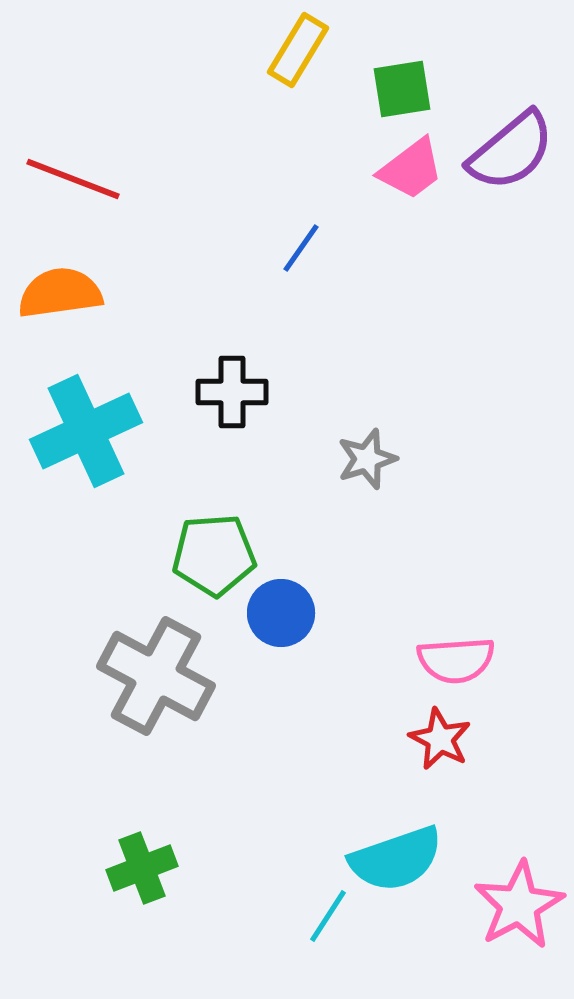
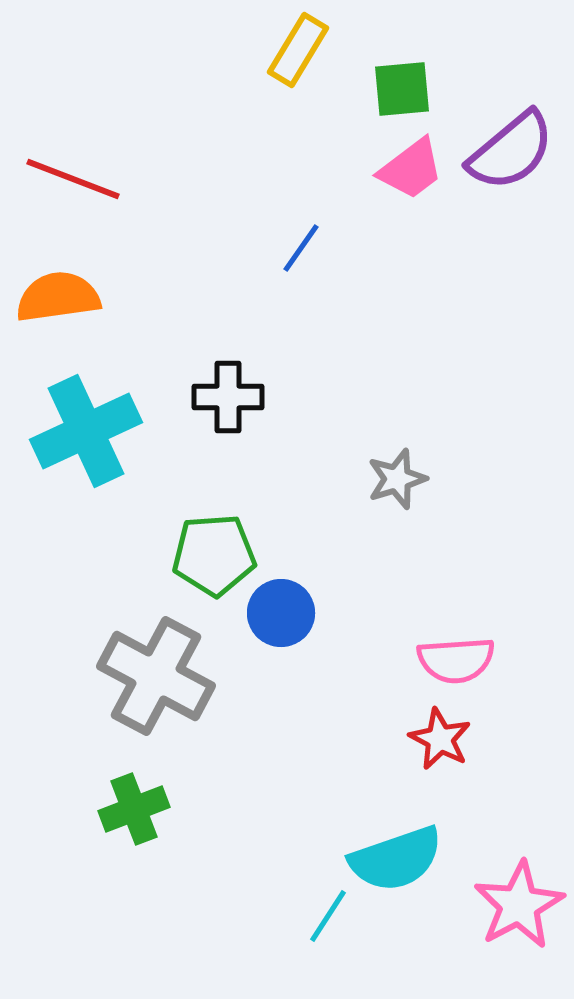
green square: rotated 4 degrees clockwise
orange semicircle: moved 2 px left, 4 px down
black cross: moved 4 px left, 5 px down
gray star: moved 30 px right, 20 px down
green cross: moved 8 px left, 59 px up
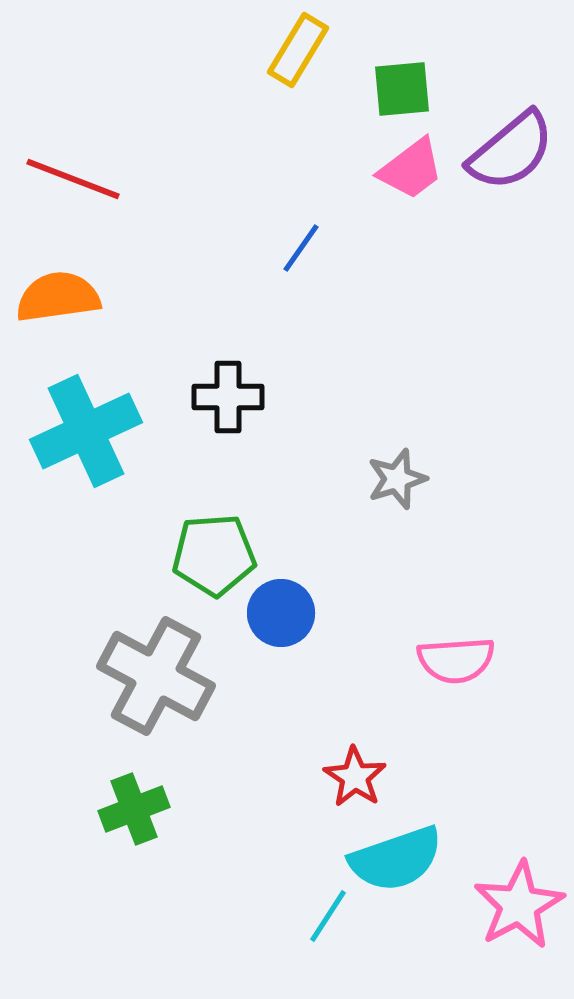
red star: moved 85 px left, 38 px down; rotated 6 degrees clockwise
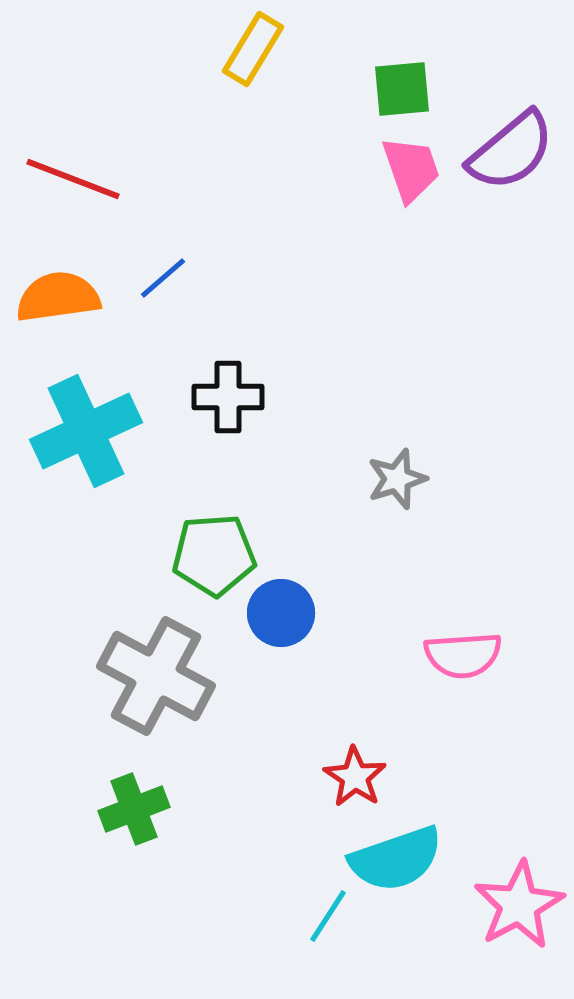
yellow rectangle: moved 45 px left, 1 px up
pink trapezoid: rotated 72 degrees counterclockwise
blue line: moved 138 px left, 30 px down; rotated 14 degrees clockwise
pink semicircle: moved 7 px right, 5 px up
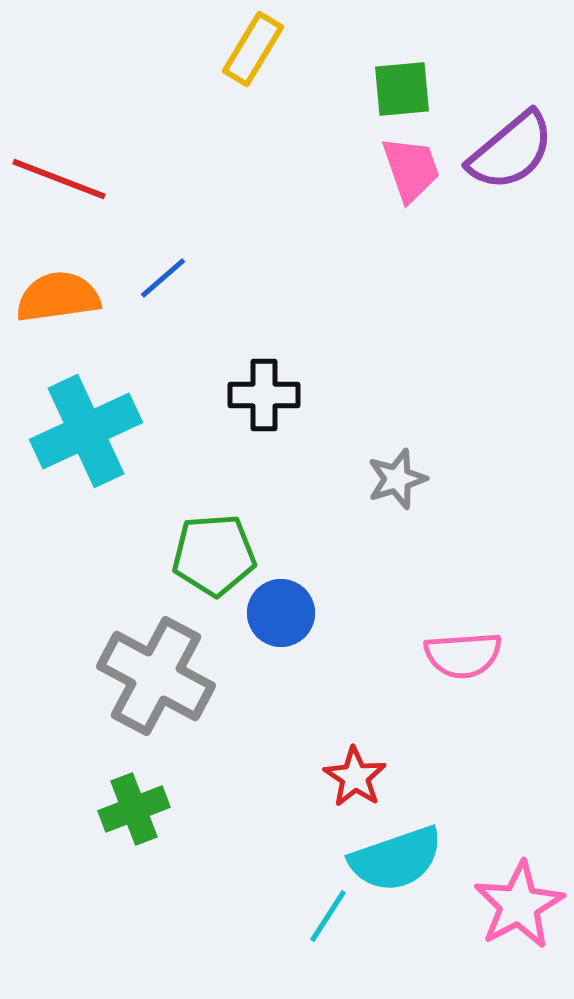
red line: moved 14 px left
black cross: moved 36 px right, 2 px up
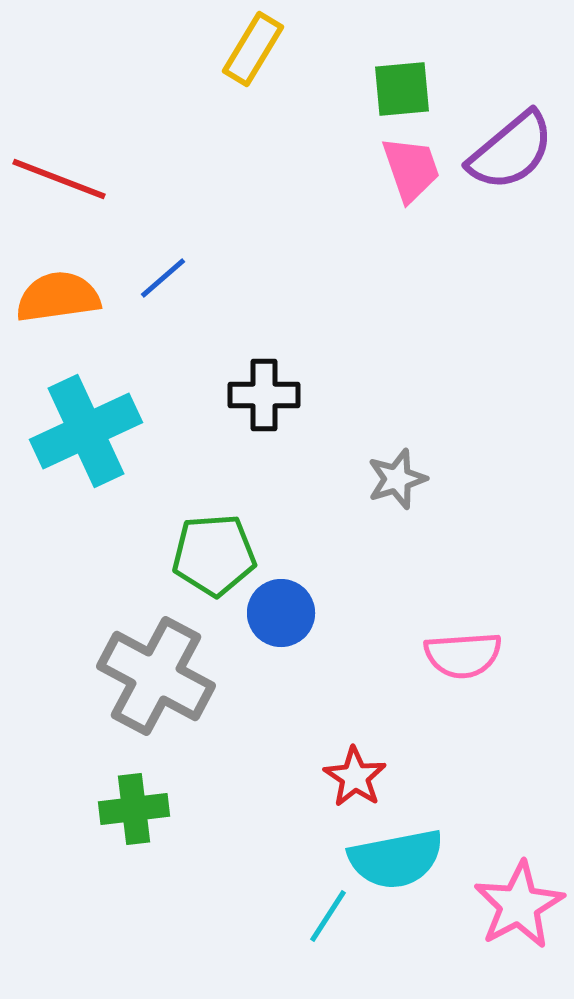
green cross: rotated 14 degrees clockwise
cyan semicircle: rotated 8 degrees clockwise
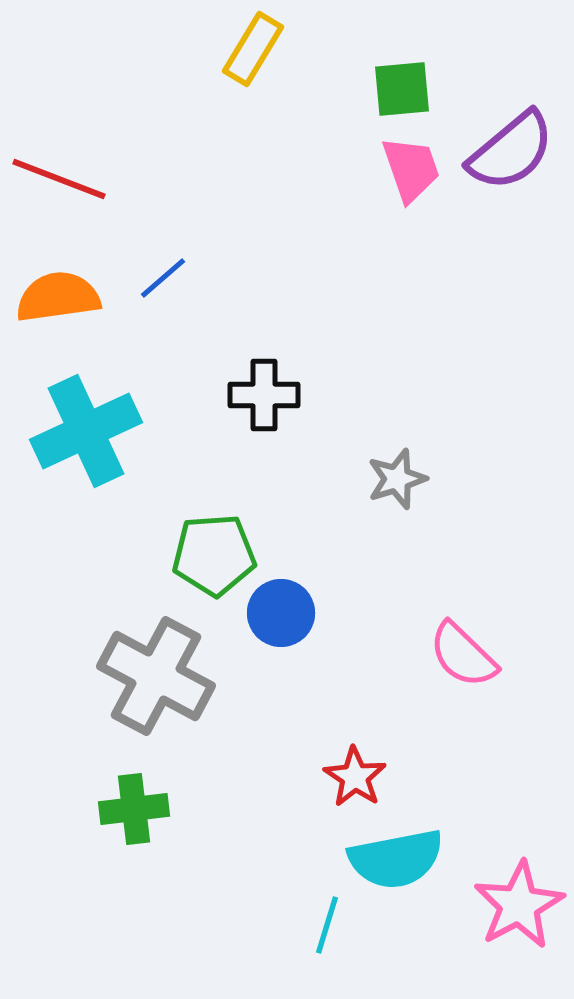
pink semicircle: rotated 48 degrees clockwise
cyan line: moved 1 px left, 9 px down; rotated 16 degrees counterclockwise
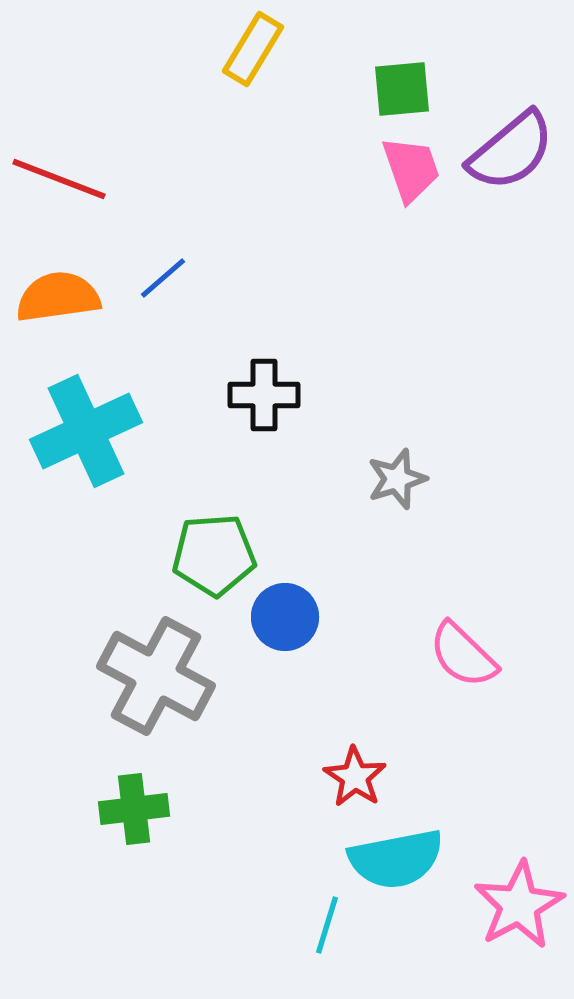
blue circle: moved 4 px right, 4 px down
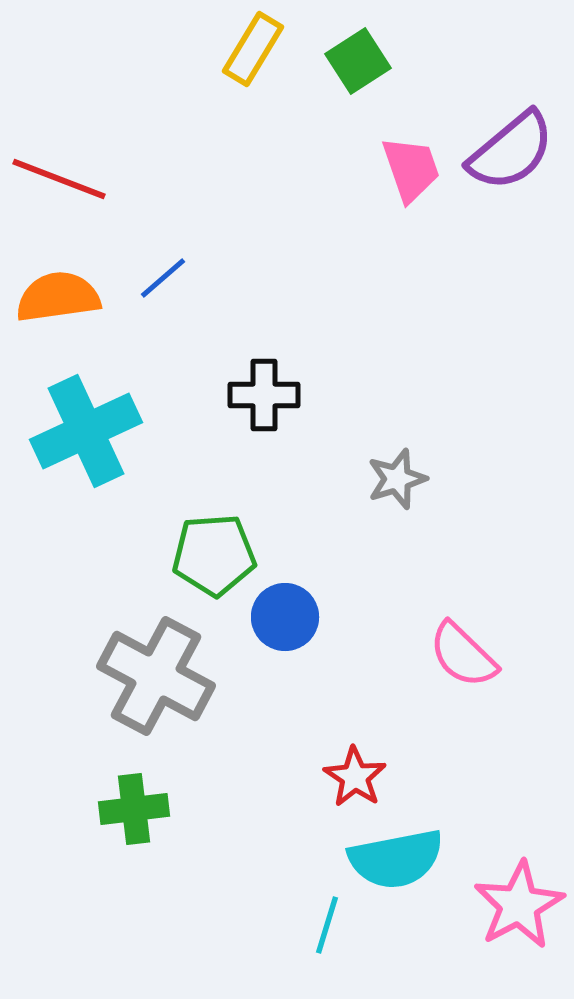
green square: moved 44 px left, 28 px up; rotated 28 degrees counterclockwise
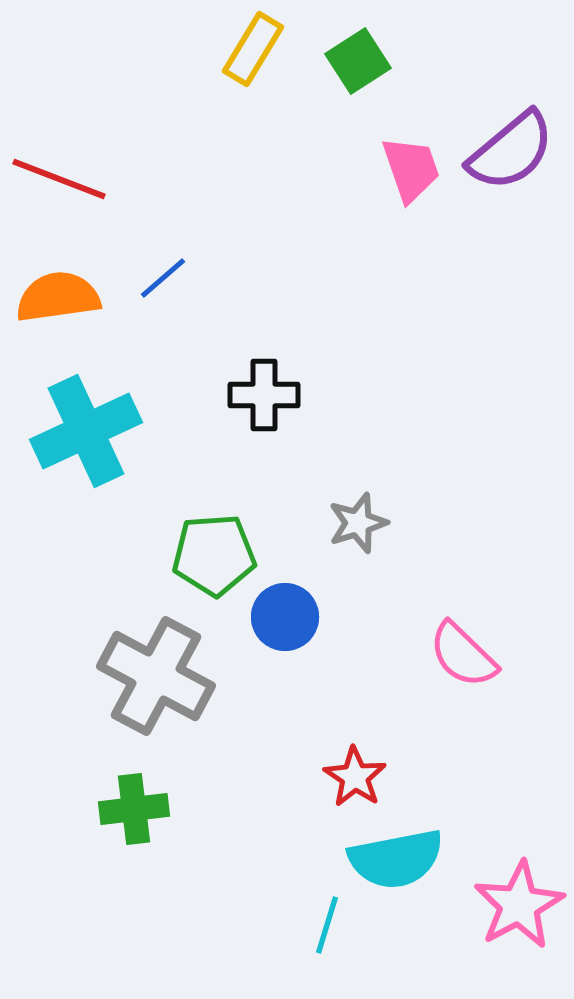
gray star: moved 39 px left, 44 px down
